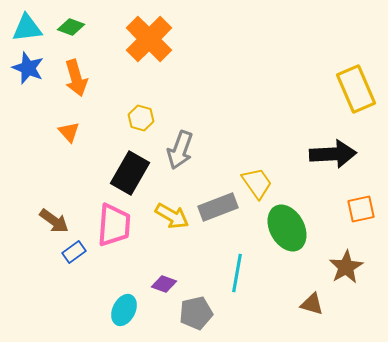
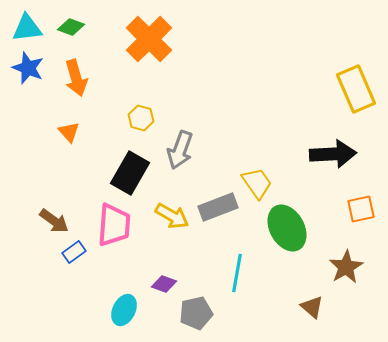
brown triangle: moved 3 px down; rotated 25 degrees clockwise
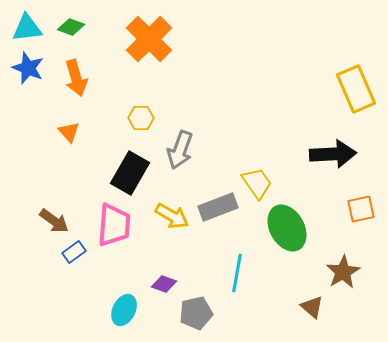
yellow hexagon: rotated 15 degrees counterclockwise
brown star: moved 3 px left, 5 px down
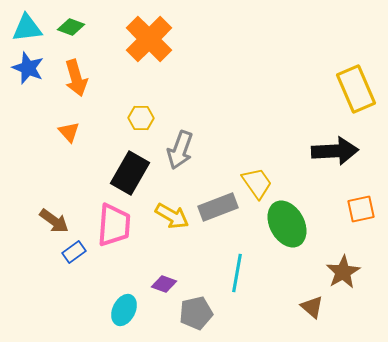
black arrow: moved 2 px right, 3 px up
green ellipse: moved 4 px up
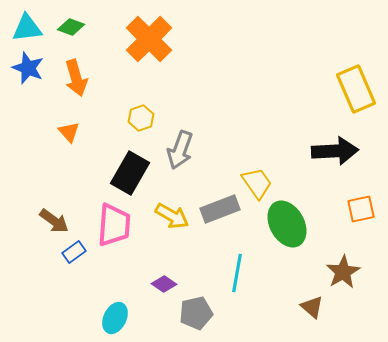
yellow hexagon: rotated 20 degrees counterclockwise
gray rectangle: moved 2 px right, 2 px down
purple diamond: rotated 15 degrees clockwise
cyan ellipse: moved 9 px left, 8 px down
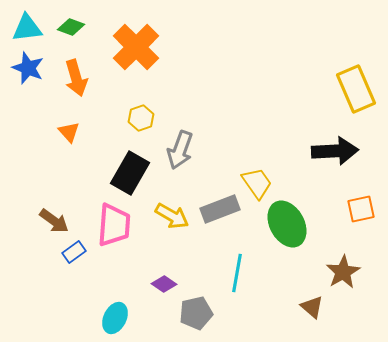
orange cross: moved 13 px left, 8 px down
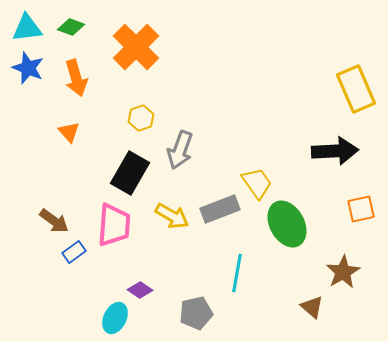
purple diamond: moved 24 px left, 6 px down
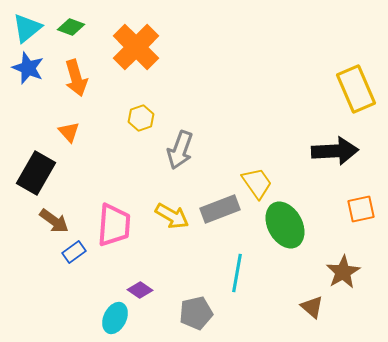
cyan triangle: rotated 32 degrees counterclockwise
black rectangle: moved 94 px left
green ellipse: moved 2 px left, 1 px down
